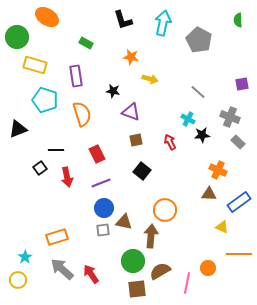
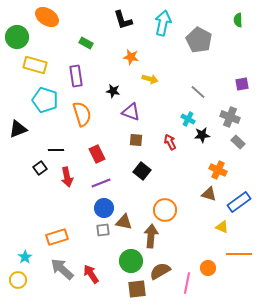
brown square at (136, 140): rotated 16 degrees clockwise
brown triangle at (209, 194): rotated 14 degrees clockwise
green circle at (133, 261): moved 2 px left
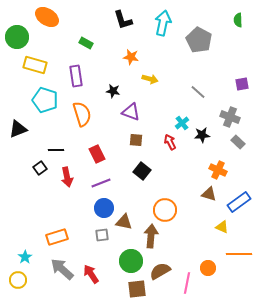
cyan cross at (188, 119): moved 6 px left, 4 px down; rotated 24 degrees clockwise
gray square at (103, 230): moved 1 px left, 5 px down
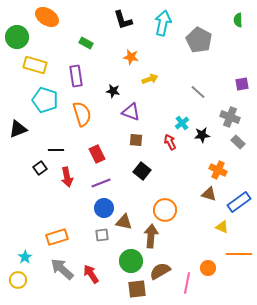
yellow arrow at (150, 79): rotated 35 degrees counterclockwise
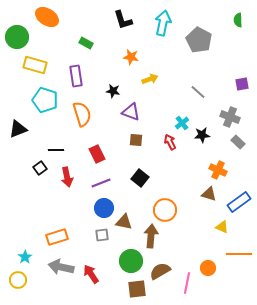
black square at (142, 171): moved 2 px left, 7 px down
gray arrow at (62, 269): moved 1 px left, 2 px up; rotated 30 degrees counterclockwise
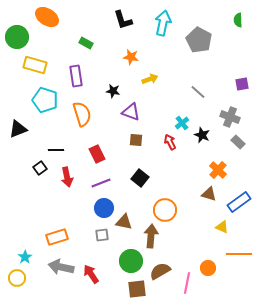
black star at (202, 135): rotated 28 degrees clockwise
orange cross at (218, 170): rotated 18 degrees clockwise
yellow circle at (18, 280): moved 1 px left, 2 px up
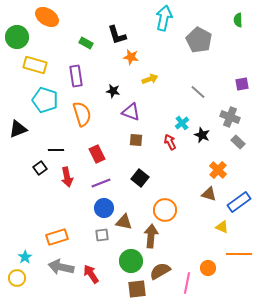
black L-shape at (123, 20): moved 6 px left, 15 px down
cyan arrow at (163, 23): moved 1 px right, 5 px up
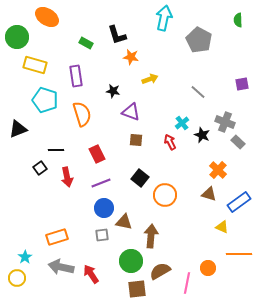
gray cross at (230, 117): moved 5 px left, 5 px down
orange circle at (165, 210): moved 15 px up
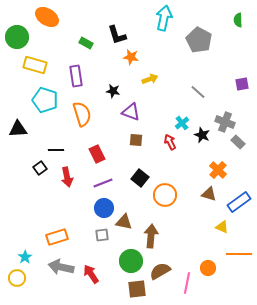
black triangle at (18, 129): rotated 18 degrees clockwise
purple line at (101, 183): moved 2 px right
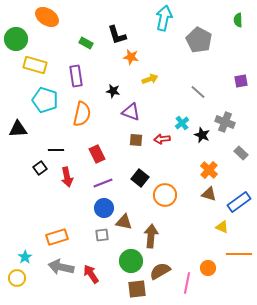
green circle at (17, 37): moved 1 px left, 2 px down
purple square at (242, 84): moved 1 px left, 3 px up
orange semicircle at (82, 114): rotated 30 degrees clockwise
red arrow at (170, 142): moved 8 px left, 3 px up; rotated 70 degrees counterclockwise
gray rectangle at (238, 142): moved 3 px right, 11 px down
orange cross at (218, 170): moved 9 px left
